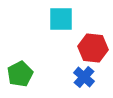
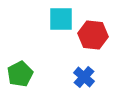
red hexagon: moved 13 px up
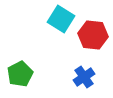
cyan square: rotated 32 degrees clockwise
blue cross: rotated 15 degrees clockwise
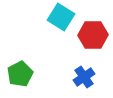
cyan square: moved 2 px up
red hexagon: rotated 8 degrees counterclockwise
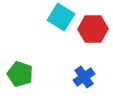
red hexagon: moved 6 px up
green pentagon: rotated 25 degrees counterclockwise
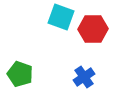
cyan square: rotated 12 degrees counterclockwise
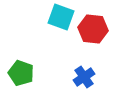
red hexagon: rotated 8 degrees clockwise
green pentagon: moved 1 px right, 1 px up
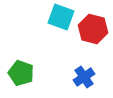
red hexagon: rotated 8 degrees clockwise
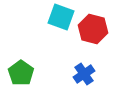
green pentagon: rotated 15 degrees clockwise
blue cross: moved 3 px up
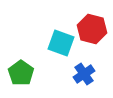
cyan square: moved 26 px down
red hexagon: moved 1 px left
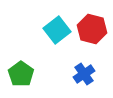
cyan square: moved 4 px left, 13 px up; rotated 32 degrees clockwise
green pentagon: moved 1 px down
